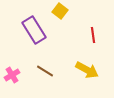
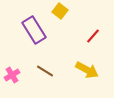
red line: moved 1 px down; rotated 49 degrees clockwise
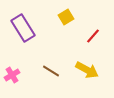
yellow square: moved 6 px right, 6 px down; rotated 21 degrees clockwise
purple rectangle: moved 11 px left, 2 px up
brown line: moved 6 px right
